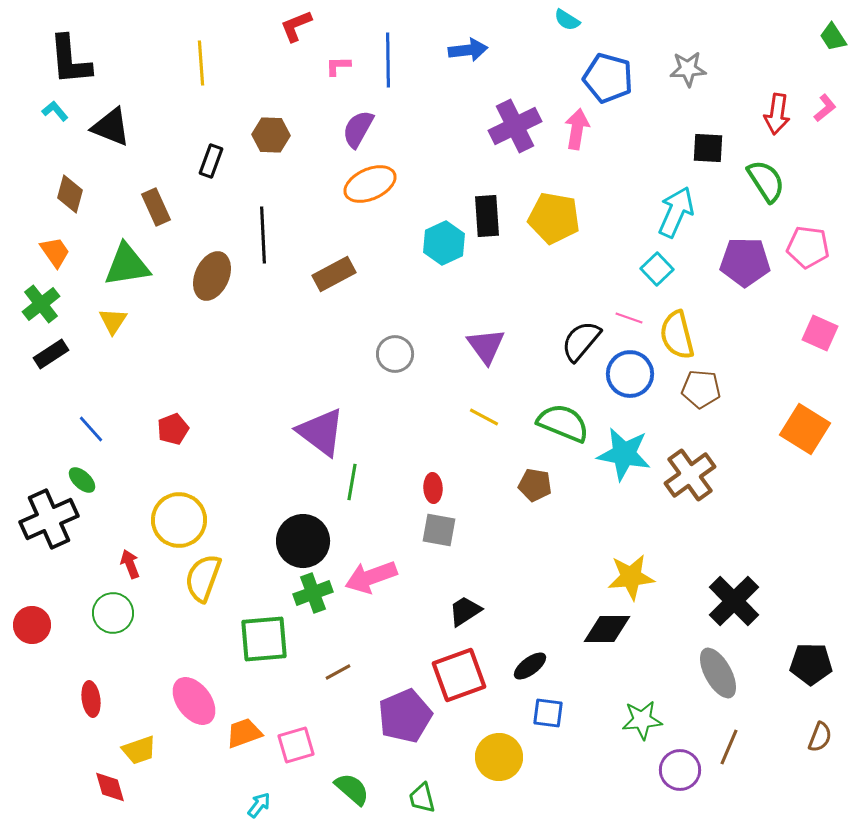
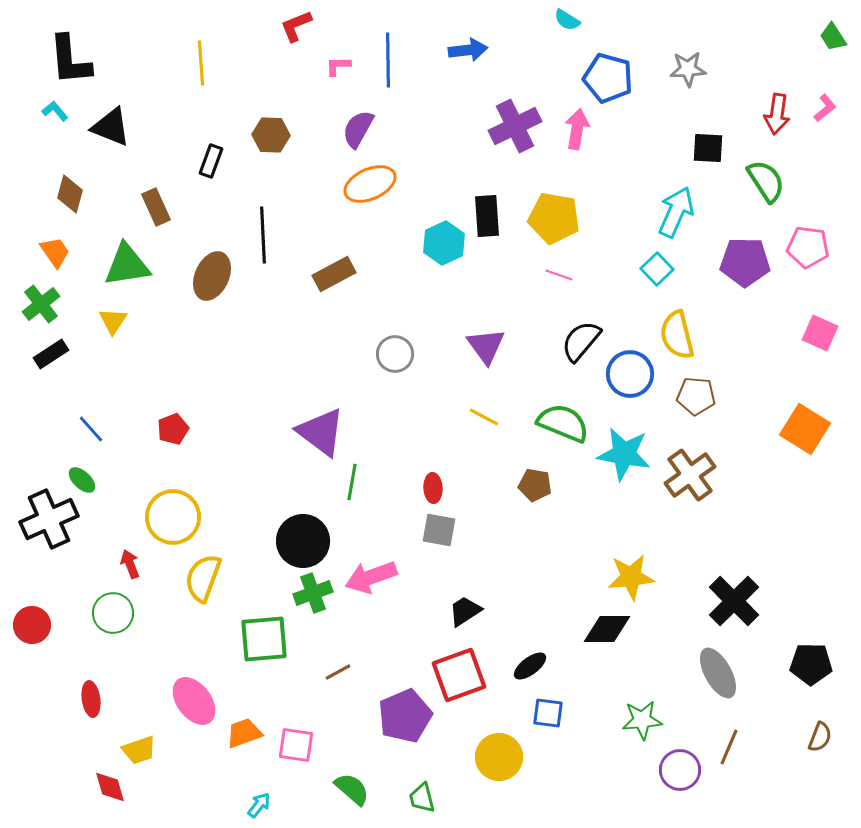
pink line at (629, 318): moved 70 px left, 43 px up
brown pentagon at (701, 389): moved 5 px left, 7 px down
yellow circle at (179, 520): moved 6 px left, 3 px up
pink square at (296, 745): rotated 24 degrees clockwise
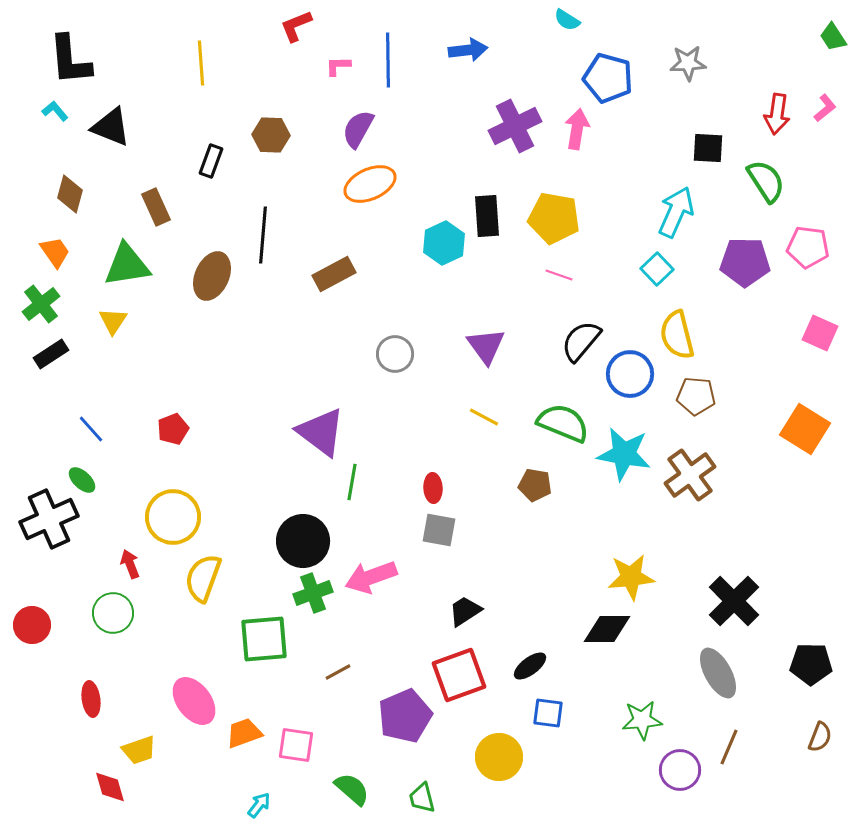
gray star at (688, 69): moved 6 px up
black line at (263, 235): rotated 8 degrees clockwise
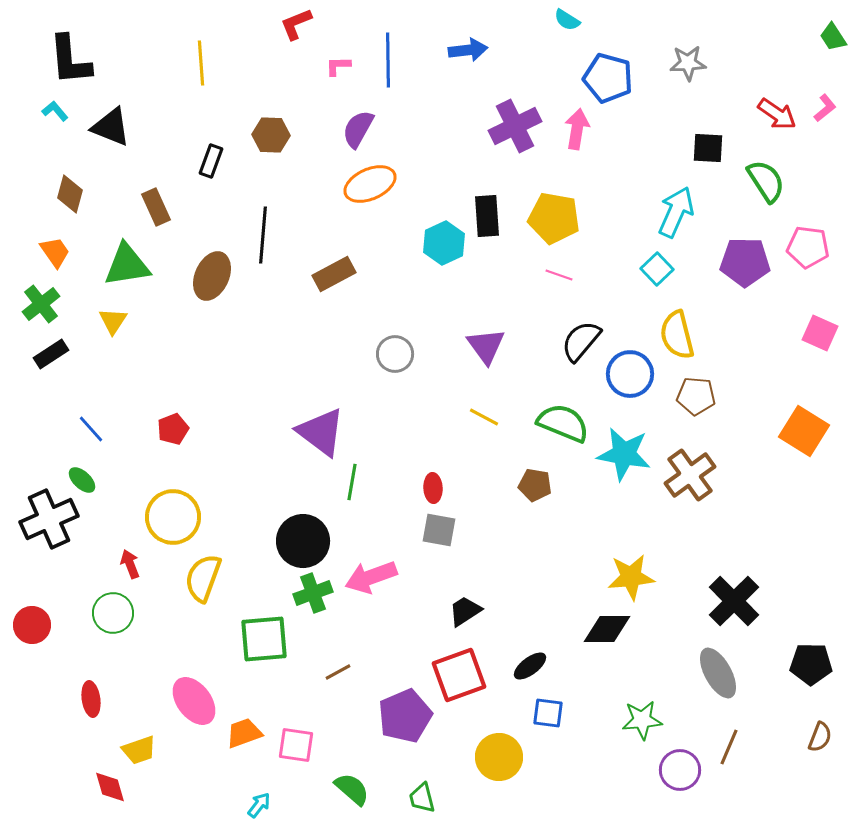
red L-shape at (296, 26): moved 2 px up
red arrow at (777, 114): rotated 63 degrees counterclockwise
orange square at (805, 429): moved 1 px left, 2 px down
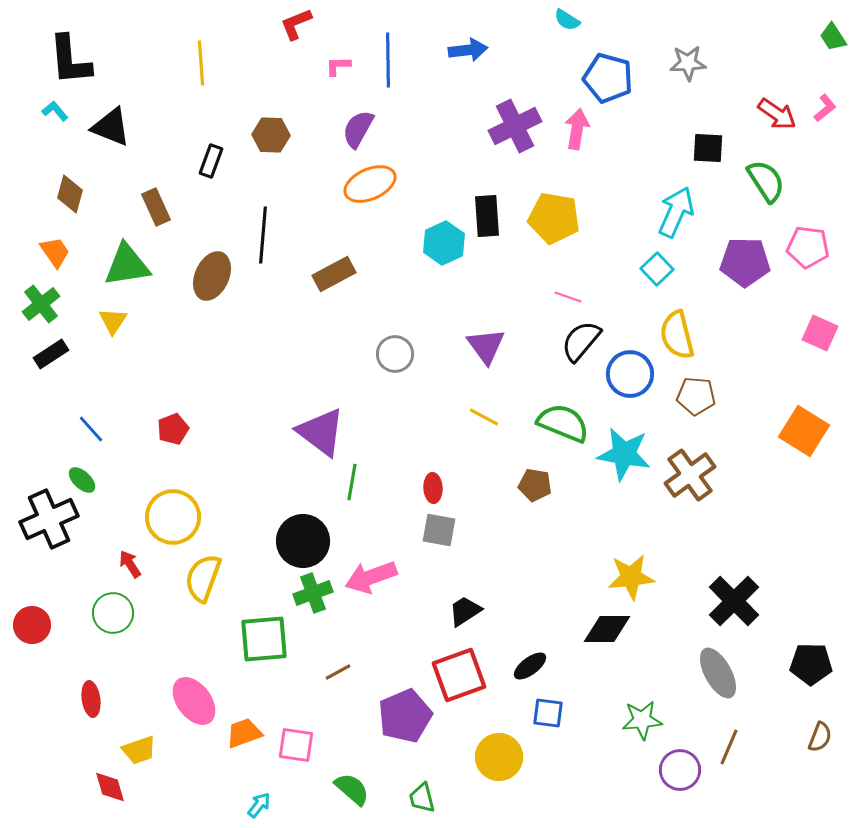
pink line at (559, 275): moved 9 px right, 22 px down
red arrow at (130, 564): rotated 12 degrees counterclockwise
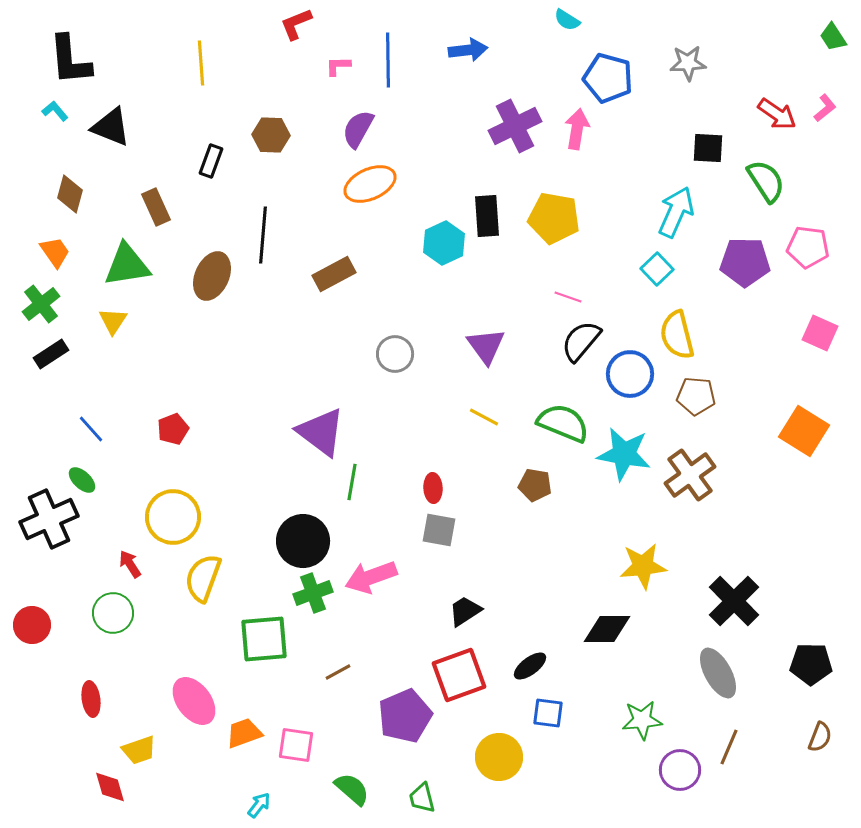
yellow star at (631, 577): moved 12 px right, 11 px up
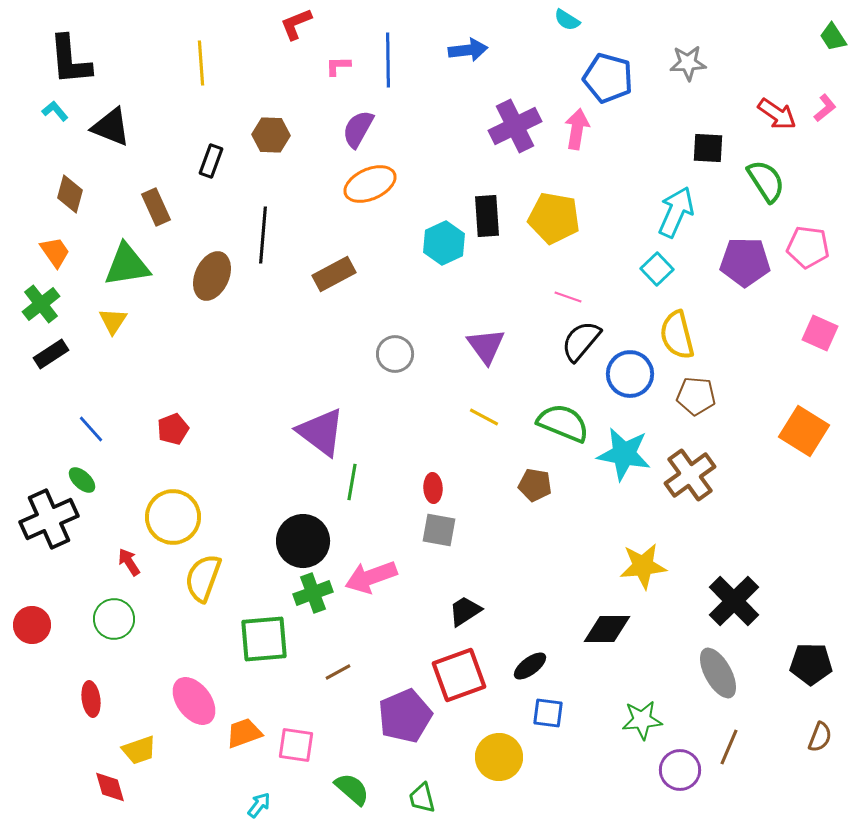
red arrow at (130, 564): moved 1 px left, 2 px up
green circle at (113, 613): moved 1 px right, 6 px down
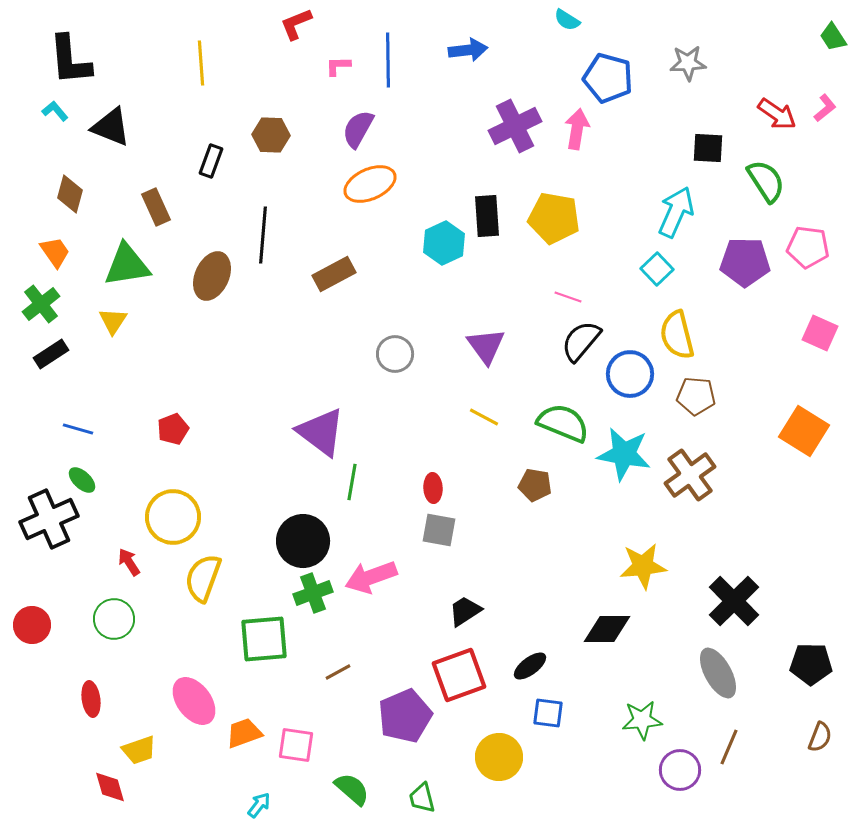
blue line at (91, 429): moved 13 px left; rotated 32 degrees counterclockwise
